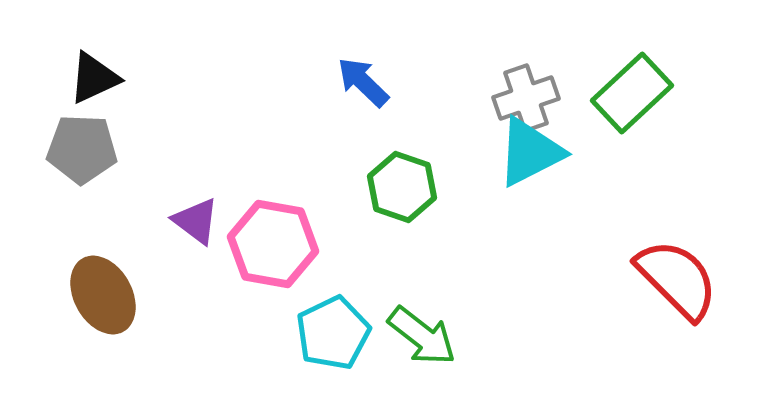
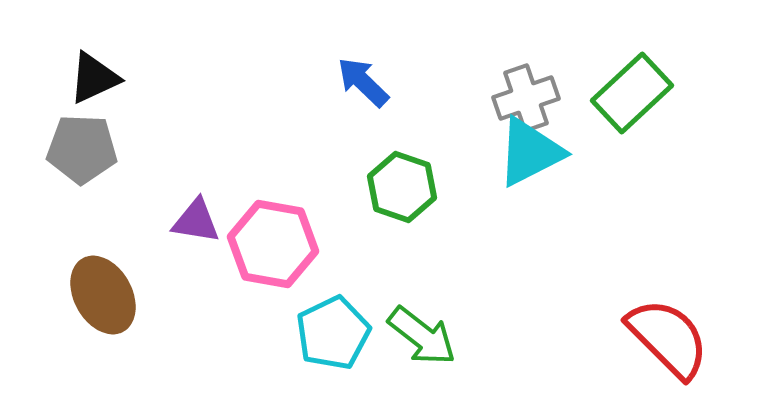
purple triangle: rotated 28 degrees counterclockwise
red semicircle: moved 9 px left, 59 px down
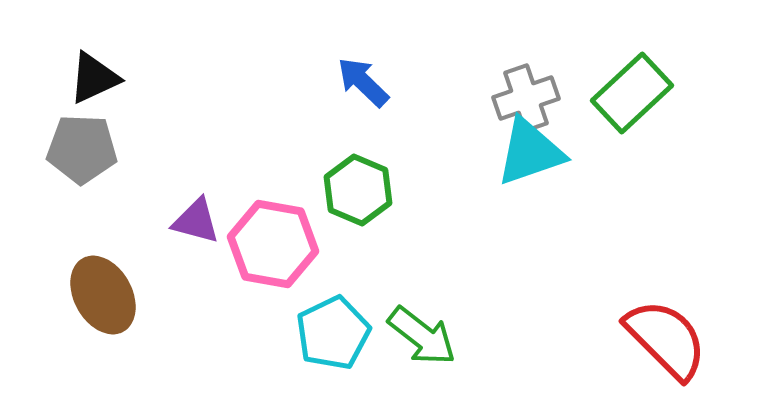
cyan triangle: rotated 8 degrees clockwise
green hexagon: moved 44 px left, 3 px down; rotated 4 degrees clockwise
purple triangle: rotated 6 degrees clockwise
red semicircle: moved 2 px left, 1 px down
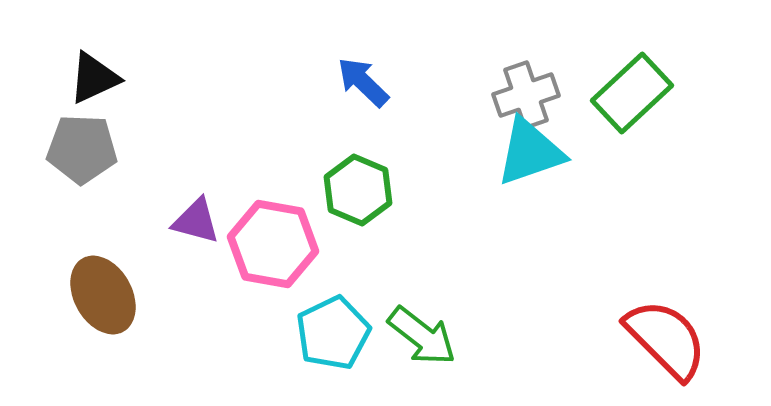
gray cross: moved 3 px up
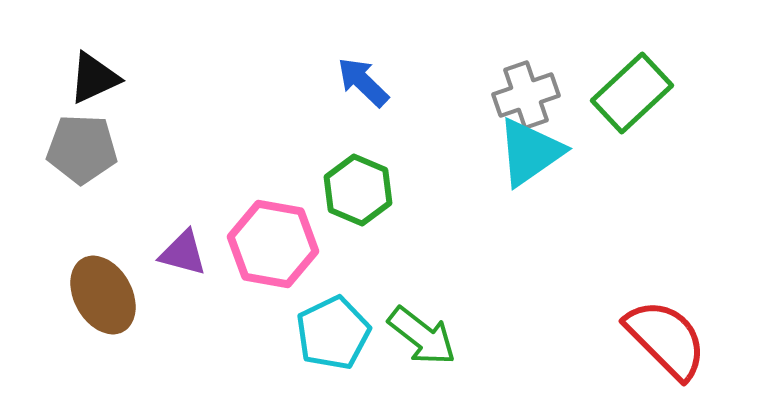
cyan triangle: rotated 16 degrees counterclockwise
purple triangle: moved 13 px left, 32 px down
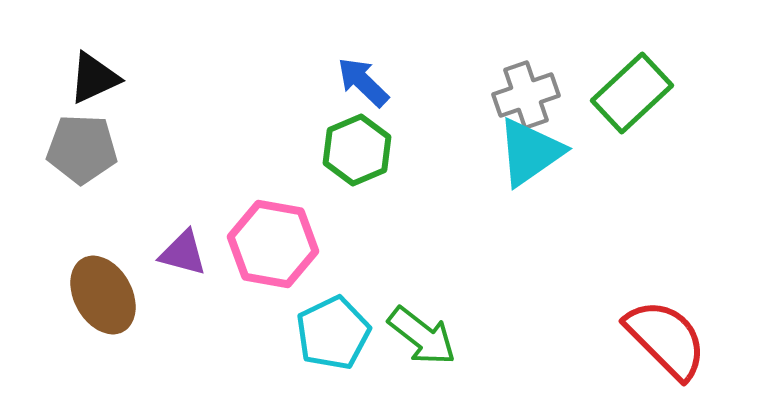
green hexagon: moved 1 px left, 40 px up; rotated 14 degrees clockwise
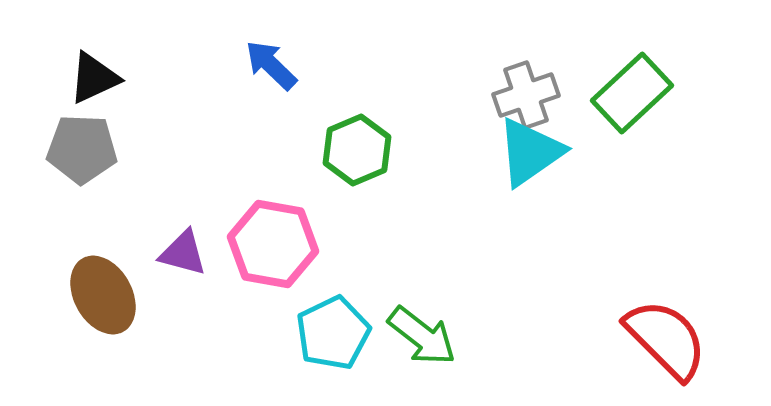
blue arrow: moved 92 px left, 17 px up
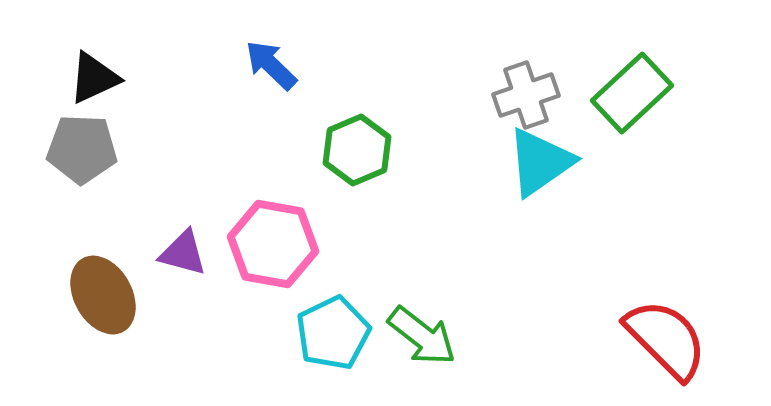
cyan triangle: moved 10 px right, 10 px down
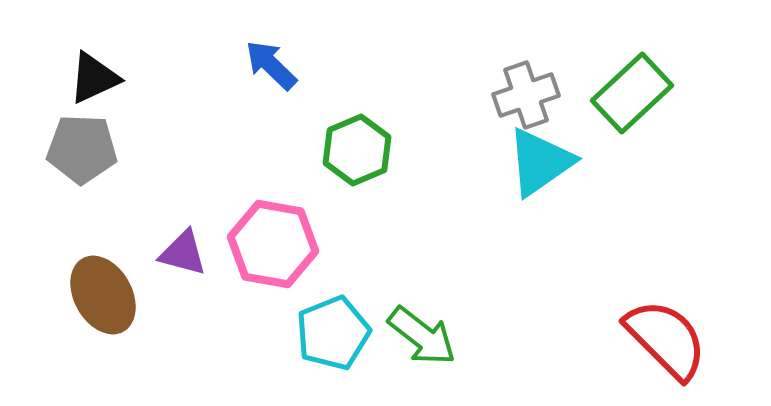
cyan pentagon: rotated 4 degrees clockwise
